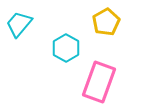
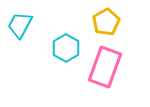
cyan trapezoid: moved 1 px right, 1 px down; rotated 12 degrees counterclockwise
pink rectangle: moved 6 px right, 15 px up
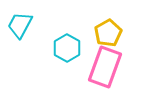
yellow pentagon: moved 2 px right, 11 px down
cyan hexagon: moved 1 px right
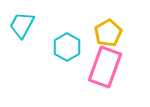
cyan trapezoid: moved 2 px right
cyan hexagon: moved 1 px up
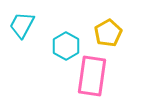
cyan hexagon: moved 1 px left, 1 px up
pink rectangle: moved 13 px left, 9 px down; rotated 12 degrees counterclockwise
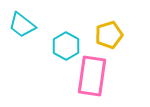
cyan trapezoid: rotated 80 degrees counterclockwise
yellow pentagon: moved 1 px right, 2 px down; rotated 12 degrees clockwise
